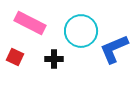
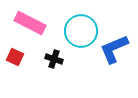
black cross: rotated 18 degrees clockwise
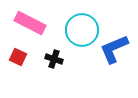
cyan circle: moved 1 px right, 1 px up
red square: moved 3 px right
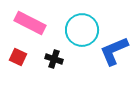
blue L-shape: moved 2 px down
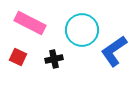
blue L-shape: rotated 12 degrees counterclockwise
black cross: rotated 30 degrees counterclockwise
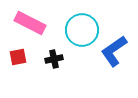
red square: rotated 36 degrees counterclockwise
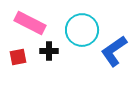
black cross: moved 5 px left, 8 px up; rotated 12 degrees clockwise
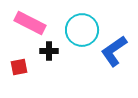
red square: moved 1 px right, 10 px down
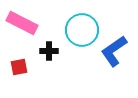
pink rectangle: moved 8 px left
